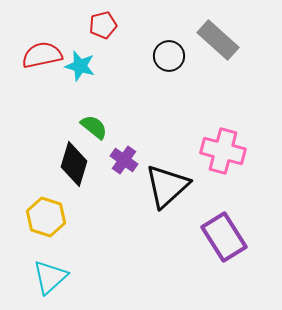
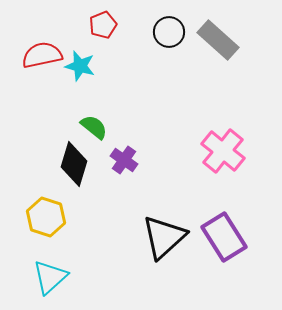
red pentagon: rotated 8 degrees counterclockwise
black circle: moved 24 px up
pink cross: rotated 24 degrees clockwise
black triangle: moved 3 px left, 51 px down
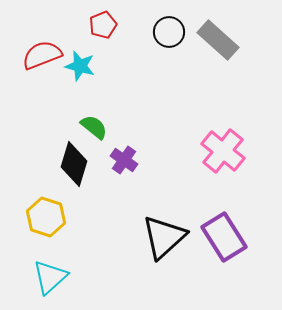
red semicircle: rotated 9 degrees counterclockwise
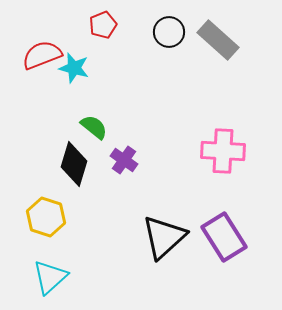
cyan star: moved 6 px left, 2 px down
pink cross: rotated 36 degrees counterclockwise
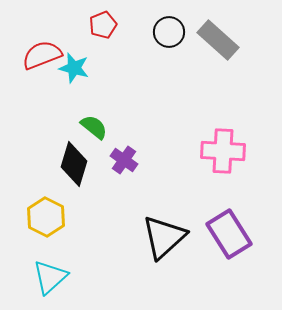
yellow hexagon: rotated 9 degrees clockwise
purple rectangle: moved 5 px right, 3 px up
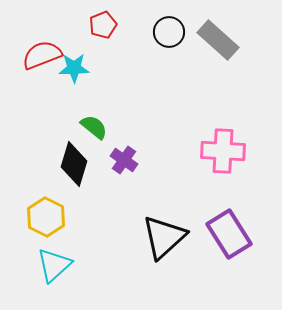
cyan star: rotated 16 degrees counterclockwise
cyan triangle: moved 4 px right, 12 px up
